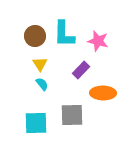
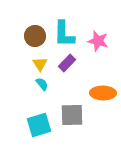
purple rectangle: moved 14 px left, 7 px up
cyan square: moved 3 px right, 2 px down; rotated 15 degrees counterclockwise
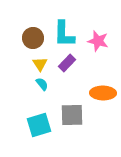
brown circle: moved 2 px left, 2 px down
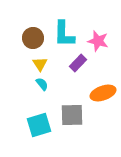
purple rectangle: moved 11 px right
orange ellipse: rotated 20 degrees counterclockwise
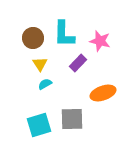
pink star: moved 2 px right
cyan semicircle: moved 3 px right; rotated 80 degrees counterclockwise
gray square: moved 4 px down
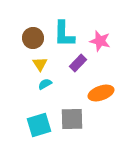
orange ellipse: moved 2 px left
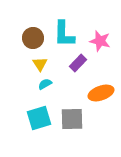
cyan square: moved 7 px up
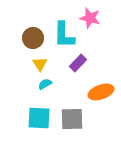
cyan L-shape: moved 1 px down
pink star: moved 10 px left, 23 px up
orange ellipse: moved 1 px up
cyan square: rotated 20 degrees clockwise
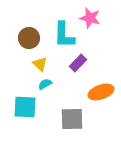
brown circle: moved 4 px left
yellow triangle: rotated 14 degrees counterclockwise
cyan square: moved 14 px left, 11 px up
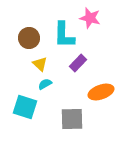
cyan square: rotated 15 degrees clockwise
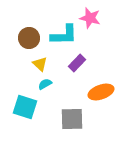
cyan L-shape: rotated 92 degrees counterclockwise
purple rectangle: moved 1 px left
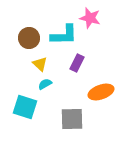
purple rectangle: rotated 18 degrees counterclockwise
